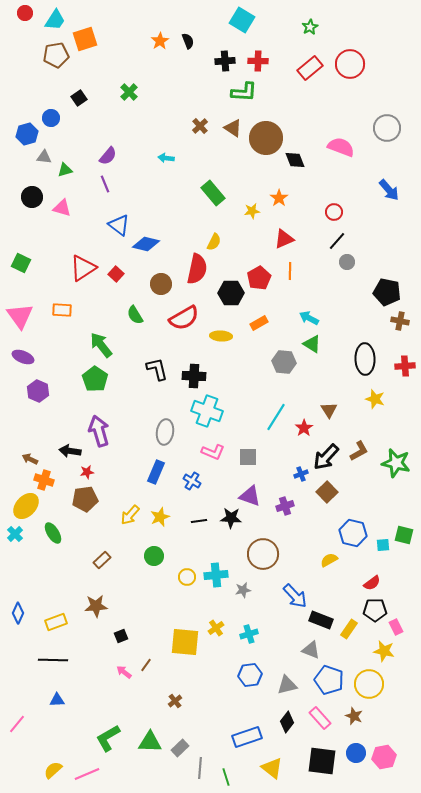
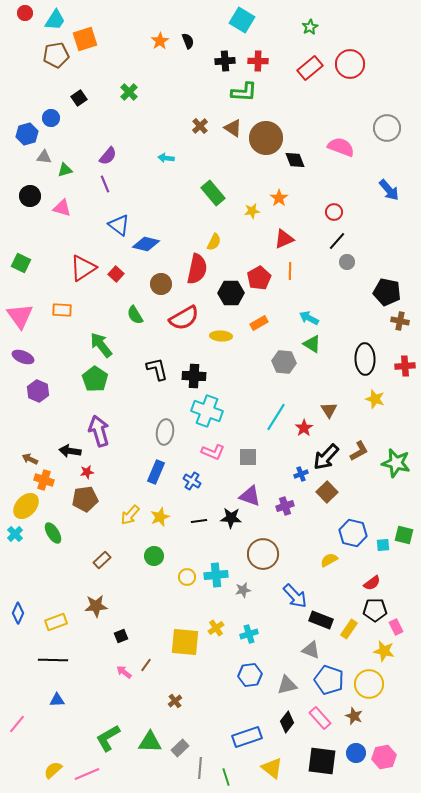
black circle at (32, 197): moved 2 px left, 1 px up
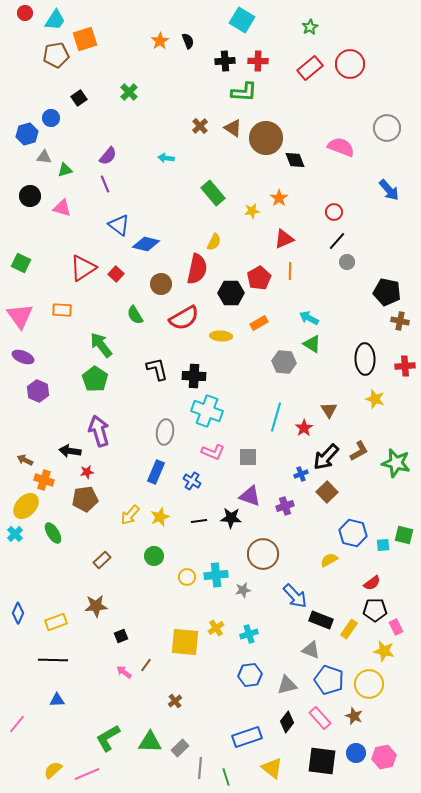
cyan line at (276, 417): rotated 16 degrees counterclockwise
brown arrow at (30, 459): moved 5 px left, 1 px down
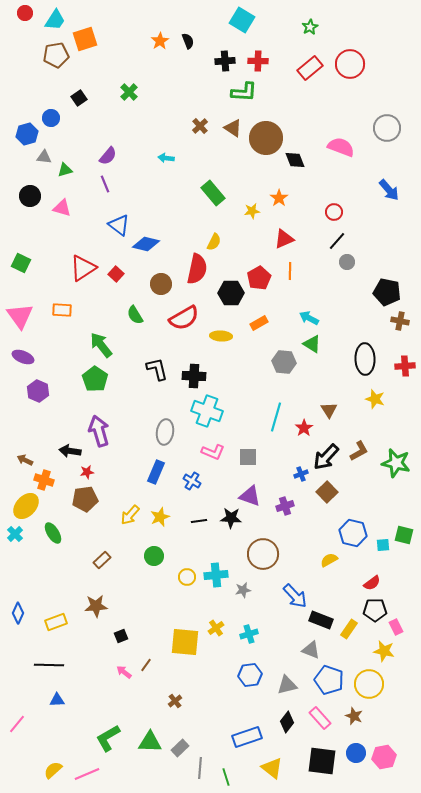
black line at (53, 660): moved 4 px left, 5 px down
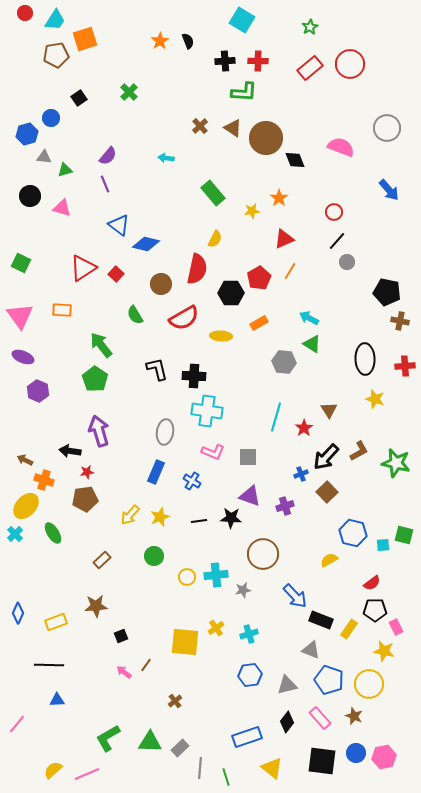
yellow semicircle at (214, 242): moved 1 px right, 3 px up
orange line at (290, 271): rotated 30 degrees clockwise
cyan cross at (207, 411): rotated 12 degrees counterclockwise
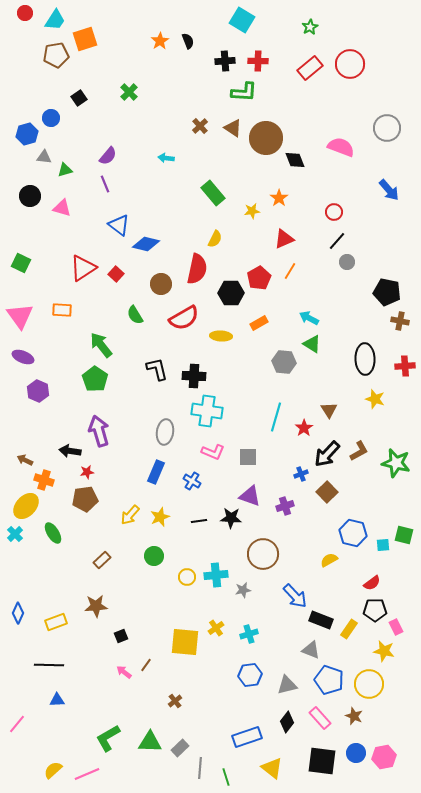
black arrow at (326, 457): moved 1 px right, 3 px up
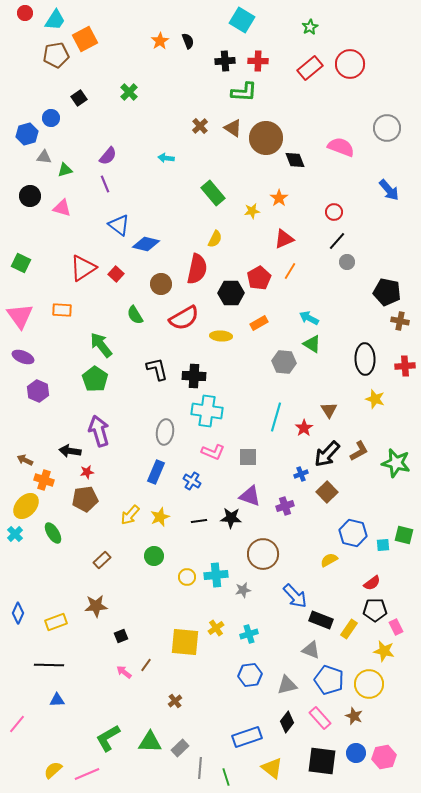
orange square at (85, 39): rotated 10 degrees counterclockwise
